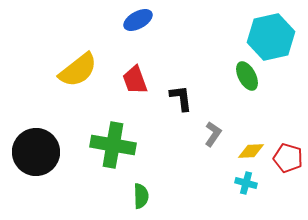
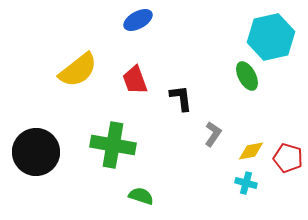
yellow diamond: rotated 8 degrees counterclockwise
green semicircle: rotated 70 degrees counterclockwise
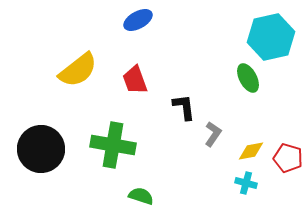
green ellipse: moved 1 px right, 2 px down
black L-shape: moved 3 px right, 9 px down
black circle: moved 5 px right, 3 px up
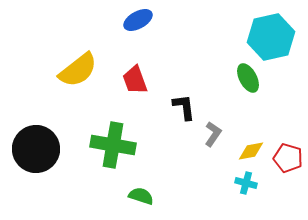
black circle: moved 5 px left
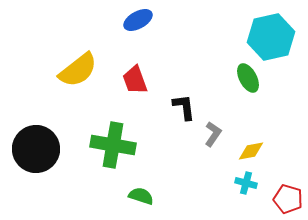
red pentagon: moved 41 px down
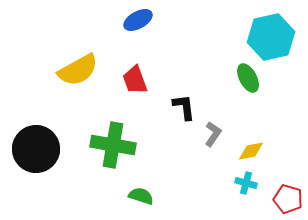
yellow semicircle: rotated 9 degrees clockwise
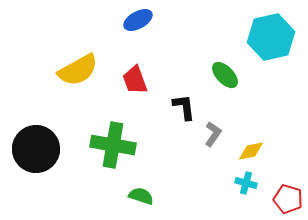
green ellipse: moved 23 px left, 3 px up; rotated 16 degrees counterclockwise
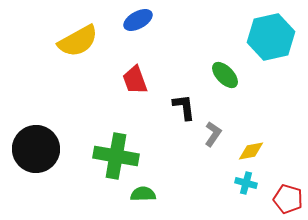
yellow semicircle: moved 29 px up
green cross: moved 3 px right, 11 px down
green semicircle: moved 2 px right, 2 px up; rotated 20 degrees counterclockwise
